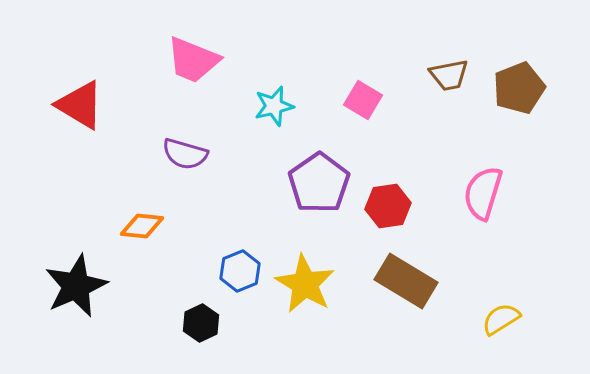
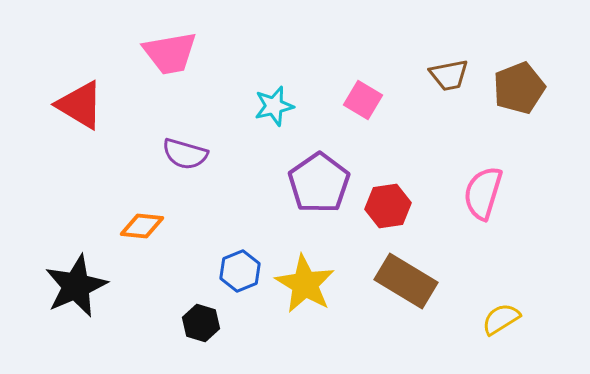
pink trapezoid: moved 23 px left, 7 px up; rotated 32 degrees counterclockwise
black hexagon: rotated 18 degrees counterclockwise
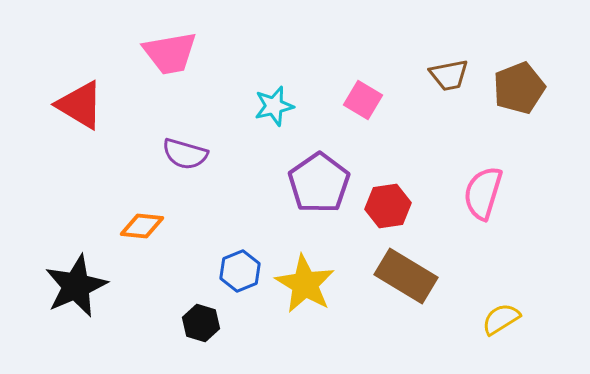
brown rectangle: moved 5 px up
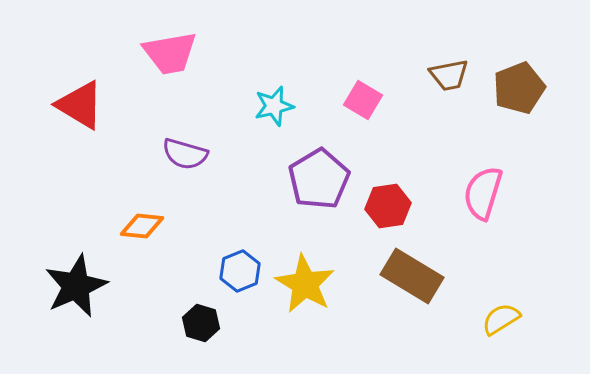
purple pentagon: moved 4 px up; rotated 4 degrees clockwise
brown rectangle: moved 6 px right
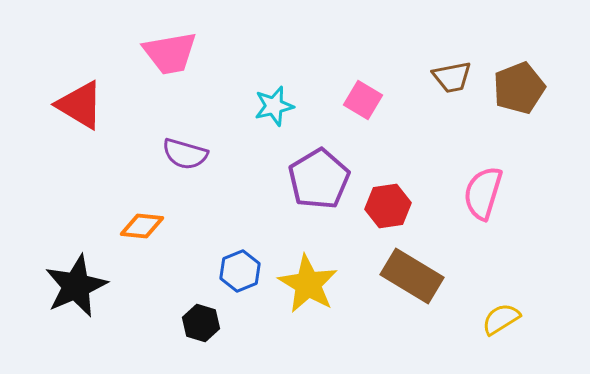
brown trapezoid: moved 3 px right, 2 px down
yellow star: moved 3 px right
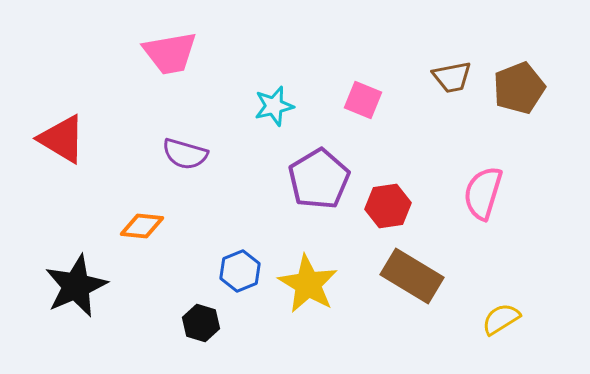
pink square: rotated 9 degrees counterclockwise
red triangle: moved 18 px left, 34 px down
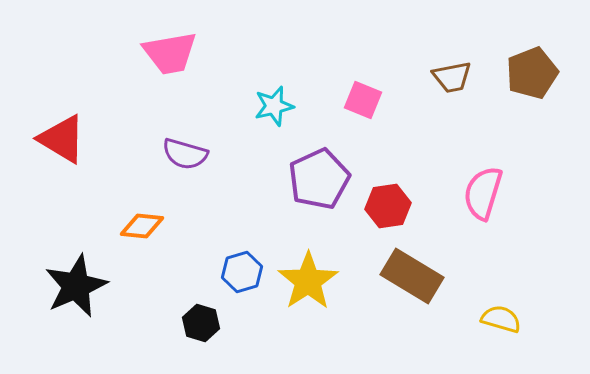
brown pentagon: moved 13 px right, 15 px up
purple pentagon: rotated 6 degrees clockwise
blue hexagon: moved 2 px right, 1 px down; rotated 6 degrees clockwise
yellow star: moved 3 px up; rotated 8 degrees clockwise
yellow semicircle: rotated 48 degrees clockwise
